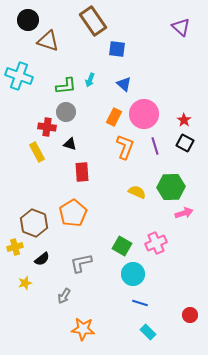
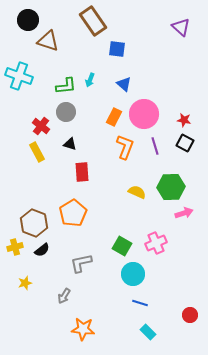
red star: rotated 24 degrees counterclockwise
red cross: moved 6 px left, 1 px up; rotated 30 degrees clockwise
black semicircle: moved 9 px up
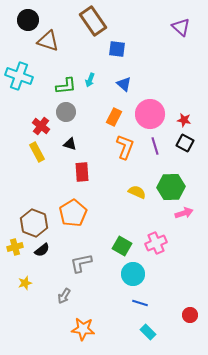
pink circle: moved 6 px right
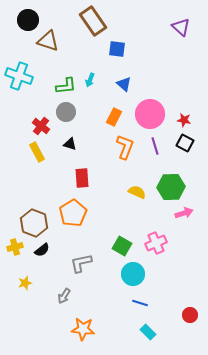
red rectangle: moved 6 px down
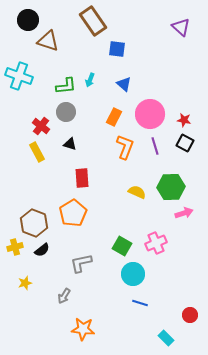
cyan rectangle: moved 18 px right, 6 px down
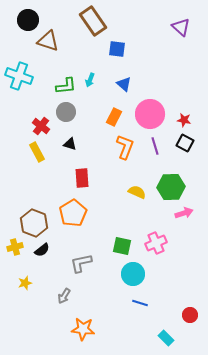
green square: rotated 18 degrees counterclockwise
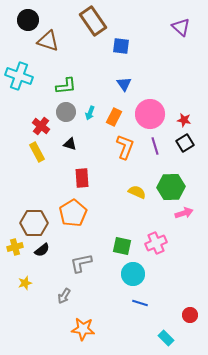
blue square: moved 4 px right, 3 px up
cyan arrow: moved 33 px down
blue triangle: rotated 14 degrees clockwise
black square: rotated 30 degrees clockwise
brown hexagon: rotated 20 degrees counterclockwise
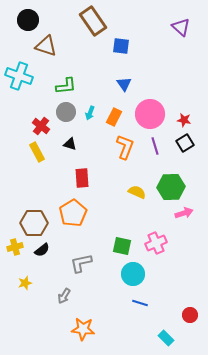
brown triangle: moved 2 px left, 5 px down
